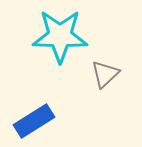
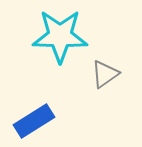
gray triangle: rotated 8 degrees clockwise
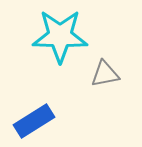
gray triangle: rotated 24 degrees clockwise
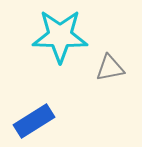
gray triangle: moved 5 px right, 6 px up
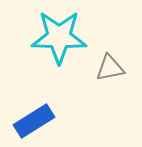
cyan star: moved 1 px left, 1 px down
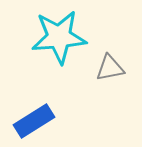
cyan star: rotated 6 degrees counterclockwise
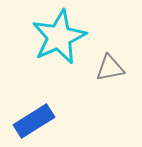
cyan star: rotated 20 degrees counterclockwise
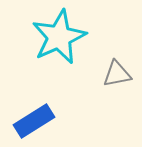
gray triangle: moved 7 px right, 6 px down
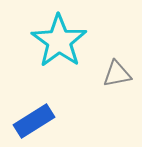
cyan star: moved 4 px down; rotated 12 degrees counterclockwise
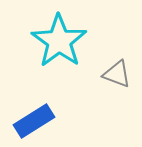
gray triangle: rotated 32 degrees clockwise
